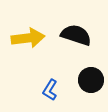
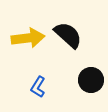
black semicircle: moved 8 px left; rotated 24 degrees clockwise
blue L-shape: moved 12 px left, 3 px up
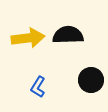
black semicircle: rotated 44 degrees counterclockwise
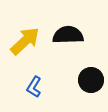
yellow arrow: moved 3 px left, 3 px down; rotated 36 degrees counterclockwise
blue L-shape: moved 4 px left
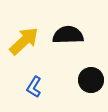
yellow arrow: moved 1 px left
